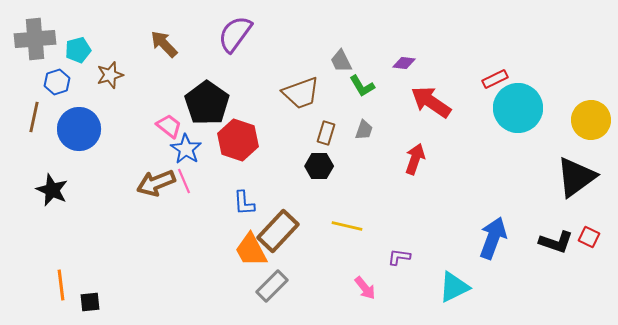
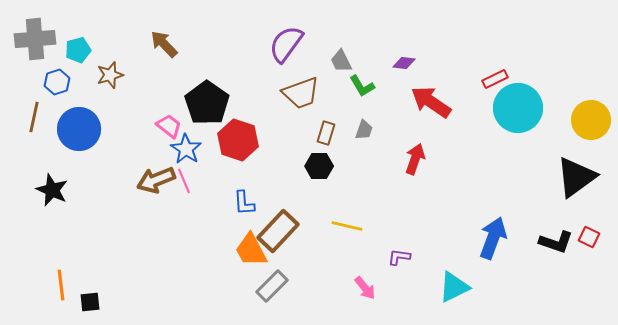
purple semicircle at (235, 34): moved 51 px right, 10 px down
brown arrow at (156, 183): moved 3 px up
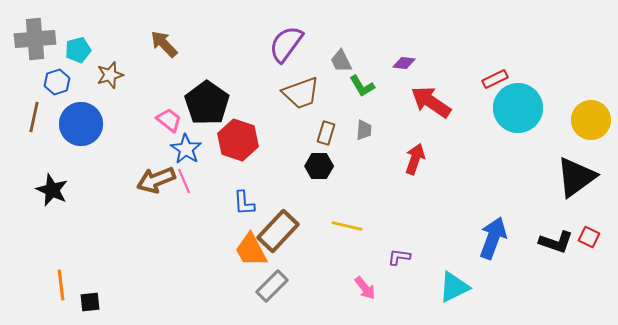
pink trapezoid at (169, 126): moved 6 px up
blue circle at (79, 129): moved 2 px right, 5 px up
gray trapezoid at (364, 130): rotated 15 degrees counterclockwise
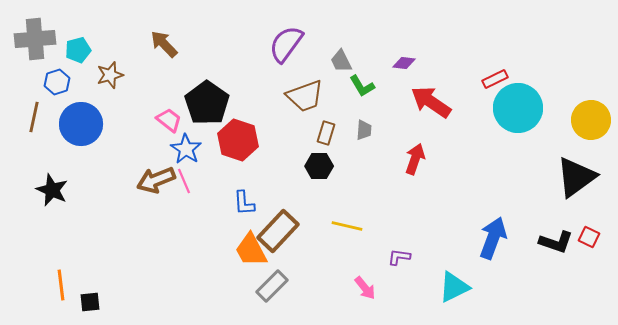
brown trapezoid at (301, 93): moved 4 px right, 3 px down
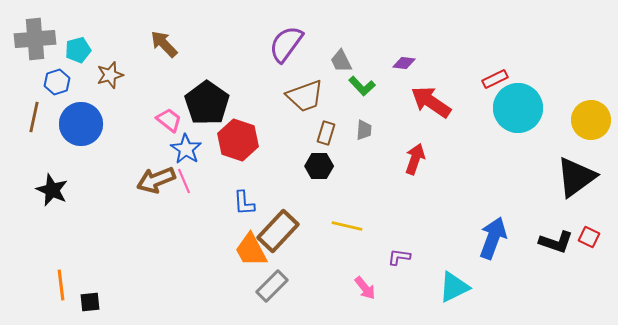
green L-shape at (362, 86): rotated 12 degrees counterclockwise
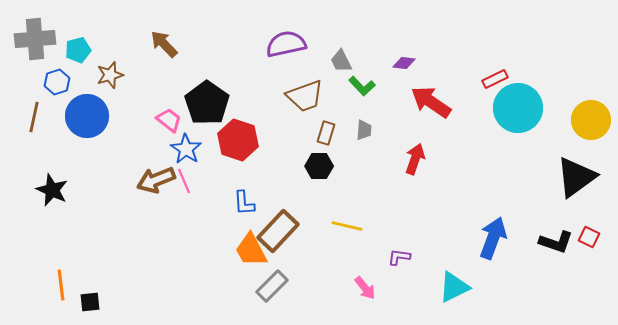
purple semicircle at (286, 44): rotated 42 degrees clockwise
blue circle at (81, 124): moved 6 px right, 8 px up
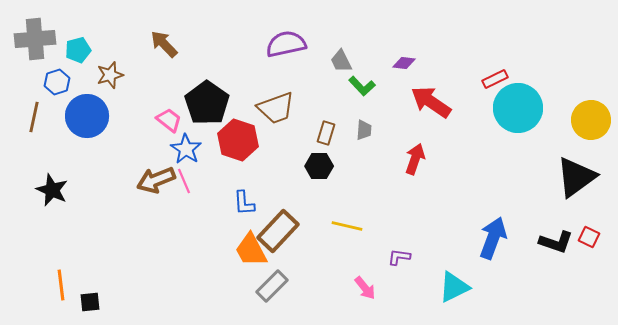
brown trapezoid at (305, 96): moved 29 px left, 12 px down
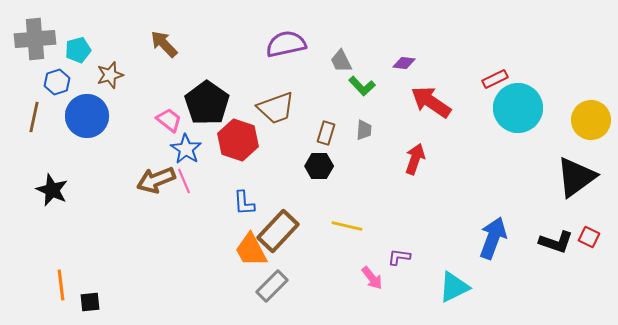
pink arrow at (365, 288): moved 7 px right, 10 px up
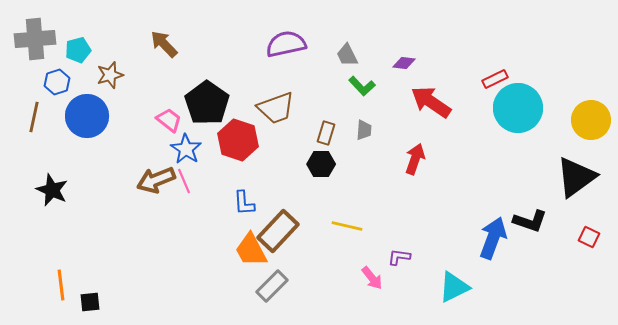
gray trapezoid at (341, 61): moved 6 px right, 6 px up
black hexagon at (319, 166): moved 2 px right, 2 px up
black L-shape at (556, 242): moved 26 px left, 21 px up
